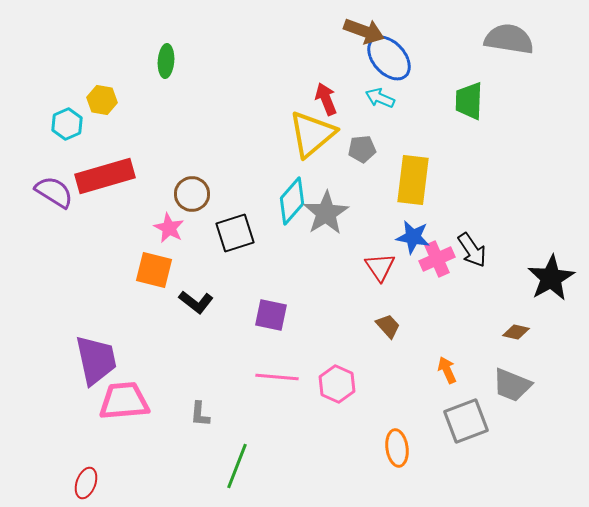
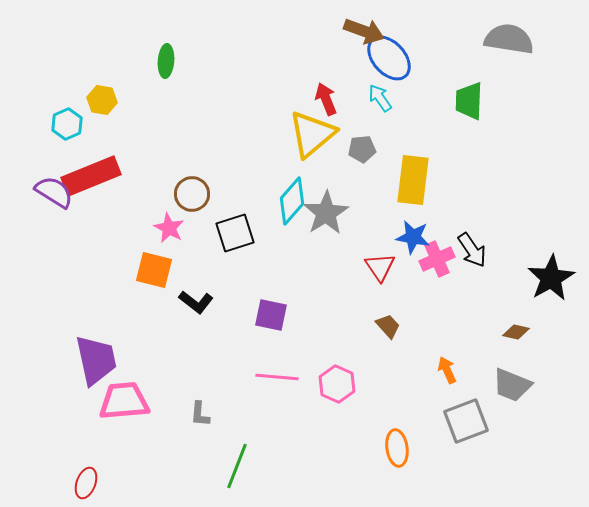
cyan arrow: rotated 32 degrees clockwise
red rectangle: moved 14 px left; rotated 6 degrees counterclockwise
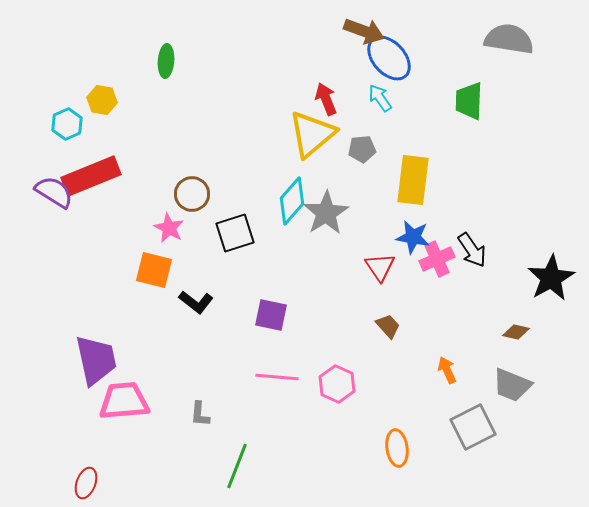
gray square: moved 7 px right, 6 px down; rotated 6 degrees counterclockwise
